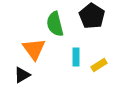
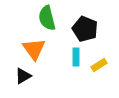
black pentagon: moved 7 px left, 13 px down; rotated 10 degrees counterclockwise
green semicircle: moved 8 px left, 6 px up
black triangle: moved 1 px right, 1 px down
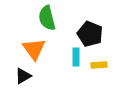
black pentagon: moved 5 px right, 5 px down
yellow rectangle: rotated 28 degrees clockwise
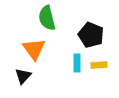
black pentagon: moved 1 px right, 1 px down
cyan rectangle: moved 1 px right, 6 px down
black triangle: rotated 18 degrees counterclockwise
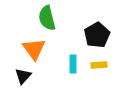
black pentagon: moved 6 px right; rotated 20 degrees clockwise
cyan rectangle: moved 4 px left, 1 px down
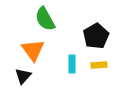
green semicircle: moved 2 px left, 1 px down; rotated 15 degrees counterclockwise
black pentagon: moved 1 px left, 1 px down
orange triangle: moved 1 px left, 1 px down
cyan rectangle: moved 1 px left
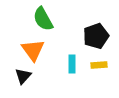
green semicircle: moved 2 px left
black pentagon: rotated 10 degrees clockwise
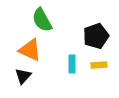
green semicircle: moved 1 px left, 1 px down
orange triangle: moved 3 px left; rotated 30 degrees counterclockwise
